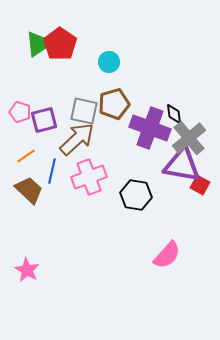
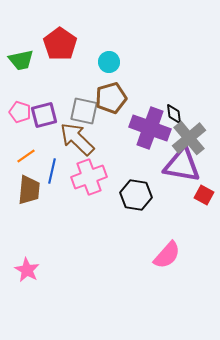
green trapezoid: moved 16 px left, 16 px down; rotated 84 degrees clockwise
brown pentagon: moved 3 px left, 6 px up
purple square: moved 5 px up
brown arrow: rotated 93 degrees counterclockwise
red square: moved 4 px right, 10 px down
brown trapezoid: rotated 52 degrees clockwise
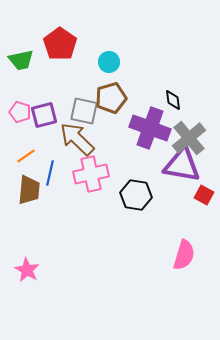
black diamond: moved 1 px left, 14 px up
blue line: moved 2 px left, 2 px down
pink cross: moved 2 px right, 3 px up; rotated 8 degrees clockwise
pink semicircle: moved 17 px right; rotated 24 degrees counterclockwise
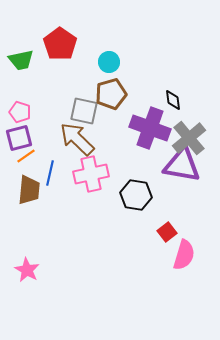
brown pentagon: moved 4 px up
purple square: moved 25 px left, 23 px down
red square: moved 37 px left, 37 px down; rotated 24 degrees clockwise
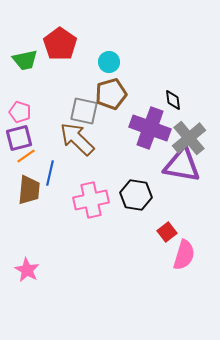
green trapezoid: moved 4 px right
pink cross: moved 26 px down
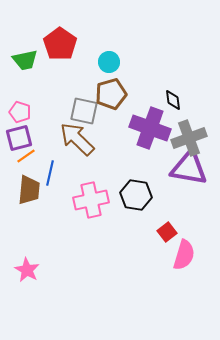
gray cross: rotated 20 degrees clockwise
purple triangle: moved 7 px right, 3 px down
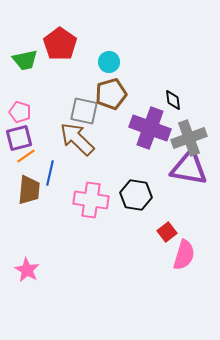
pink cross: rotated 20 degrees clockwise
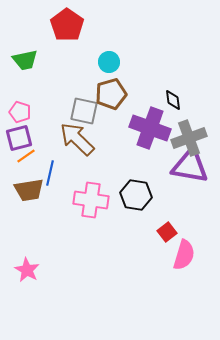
red pentagon: moved 7 px right, 19 px up
purple triangle: moved 1 px right, 2 px up
brown trapezoid: rotated 76 degrees clockwise
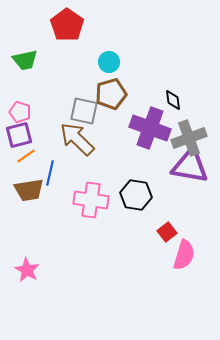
purple square: moved 3 px up
